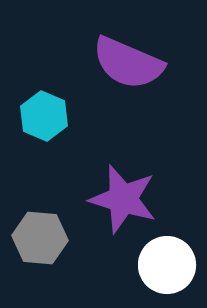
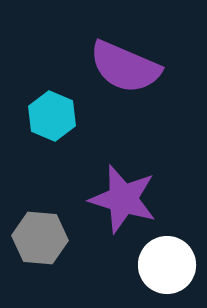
purple semicircle: moved 3 px left, 4 px down
cyan hexagon: moved 8 px right
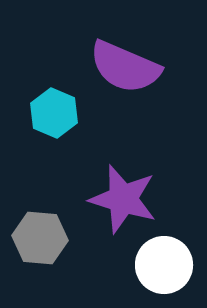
cyan hexagon: moved 2 px right, 3 px up
white circle: moved 3 px left
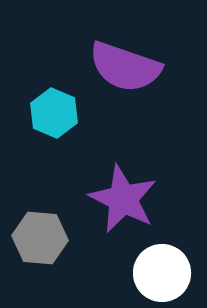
purple semicircle: rotated 4 degrees counterclockwise
purple star: rotated 10 degrees clockwise
white circle: moved 2 px left, 8 px down
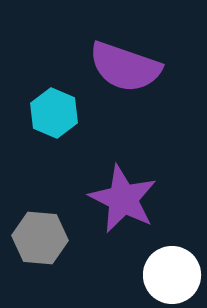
white circle: moved 10 px right, 2 px down
